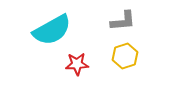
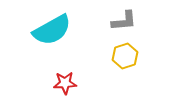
gray L-shape: moved 1 px right
red star: moved 12 px left, 19 px down
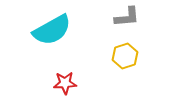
gray L-shape: moved 3 px right, 4 px up
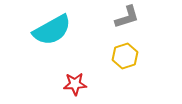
gray L-shape: rotated 12 degrees counterclockwise
red star: moved 10 px right, 1 px down
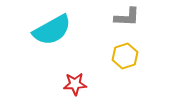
gray L-shape: rotated 20 degrees clockwise
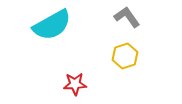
gray L-shape: rotated 128 degrees counterclockwise
cyan semicircle: moved 5 px up
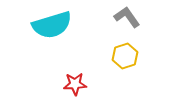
cyan semicircle: rotated 12 degrees clockwise
